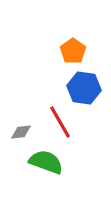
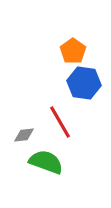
blue hexagon: moved 5 px up
gray diamond: moved 3 px right, 3 px down
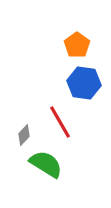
orange pentagon: moved 4 px right, 6 px up
gray diamond: rotated 40 degrees counterclockwise
green semicircle: moved 2 px down; rotated 12 degrees clockwise
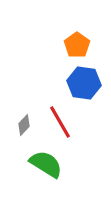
gray diamond: moved 10 px up
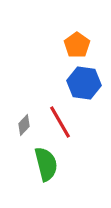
green semicircle: rotated 44 degrees clockwise
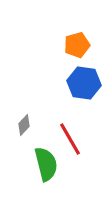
orange pentagon: rotated 20 degrees clockwise
red line: moved 10 px right, 17 px down
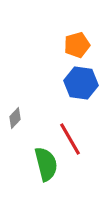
blue hexagon: moved 3 px left
gray diamond: moved 9 px left, 7 px up
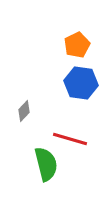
orange pentagon: rotated 10 degrees counterclockwise
gray diamond: moved 9 px right, 7 px up
red line: rotated 44 degrees counterclockwise
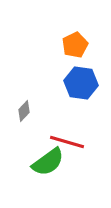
orange pentagon: moved 2 px left
red line: moved 3 px left, 3 px down
green semicircle: moved 2 px right, 2 px up; rotated 68 degrees clockwise
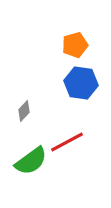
orange pentagon: rotated 10 degrees clockwise
red line: rotated 44 degrees counterclockwise
green semicircle: moved 17 px left, 1 px up
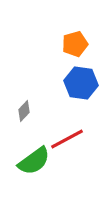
orange pentagon: moved 1 px up
red line: moved 3 px up
green semicircle: moved 3 px right
